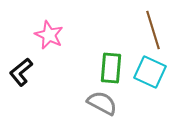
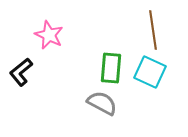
brown line: rotated 9 degrees clockwise
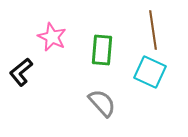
pink star: moved 3 px right, 2 px down
green rectangle: moved 9 px left, 18 px up
gray semicircle: rotated 20 degrees clockwise
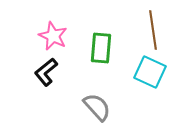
pink star: moved 1 px right, 1 px up
green rectangle: moved 1 px left, 2 px up
black L-shape: moved 25 px right
gray semicircle: moved 5 px left, 4 px down
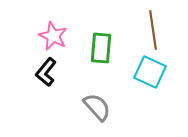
black L-shape: rotated 12 degrees counterclockwise
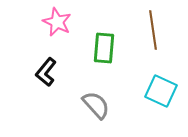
pink star: moved 4 px right, 14 px up
green rectangle: moved 3 px right
cyan square: moved 11 px right, 19 px down
gray semicircle: moved 1 px left, 2 px up
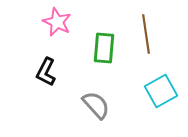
brown line: moved 7 px left, 4 px down
black L-shape: rotated 12 degrees counterclockwise
cyan square: rotated 36 degrees clockwise
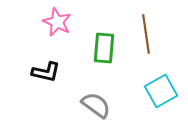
black L-shape: rotated 104 degrees counterclockwise
gray semicircle: rotated 12 degrees counterclockwise
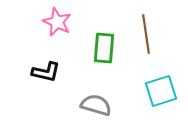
cyan square: rotated 12 degrees clockwise
gray semicircle: rotated 20 degrees counterclockwise
